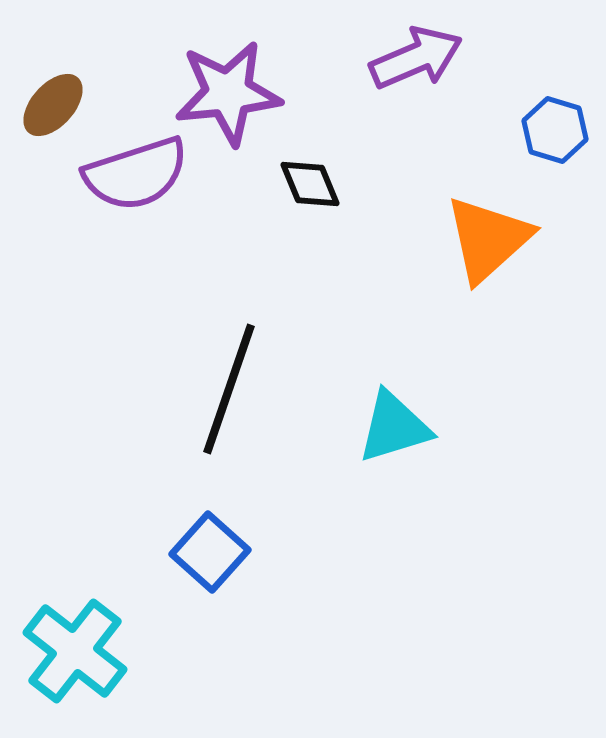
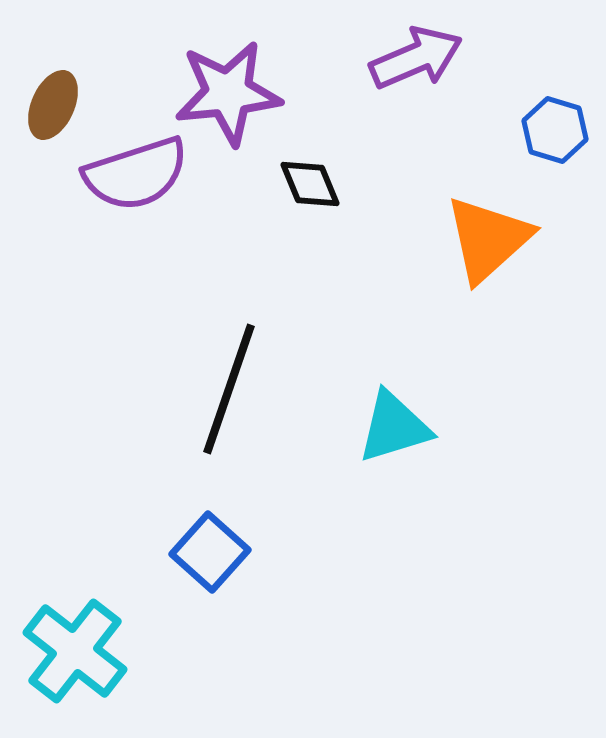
brown ellipse: rotated 18 degrees counterclockwise
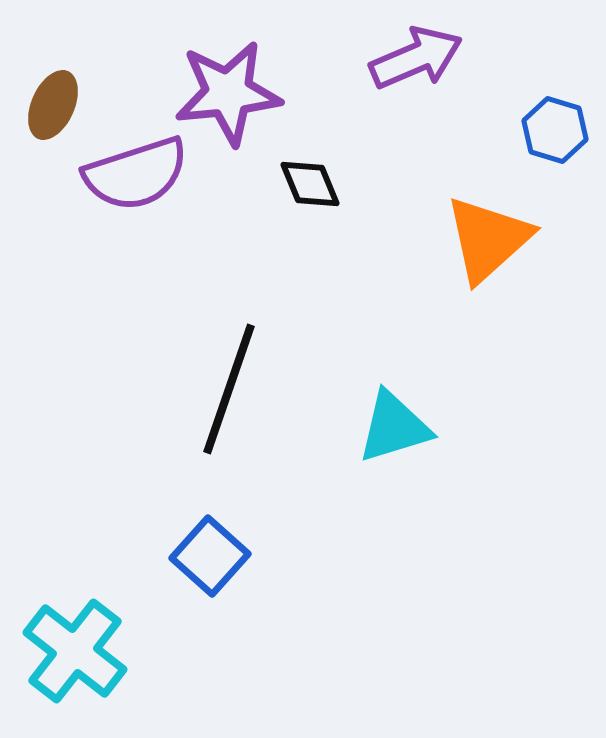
blue square: moved 4 px down
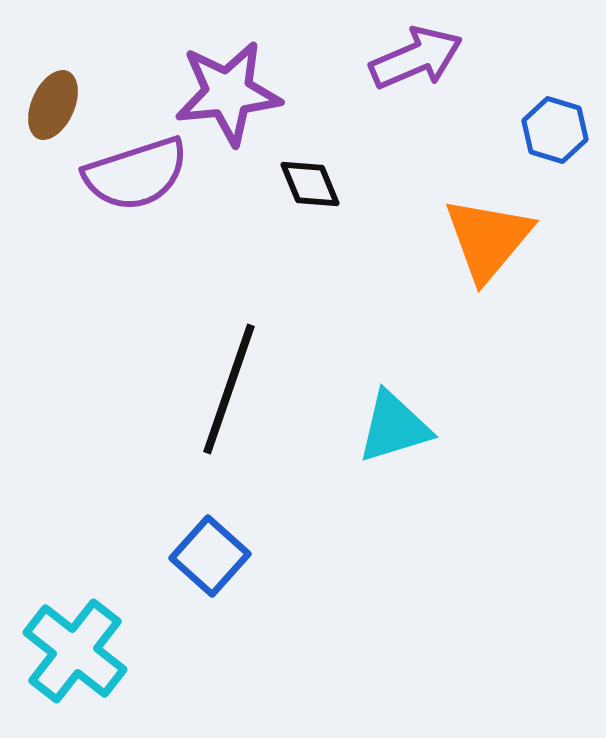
orange triangle: rotated 8 degrees counterclockwise
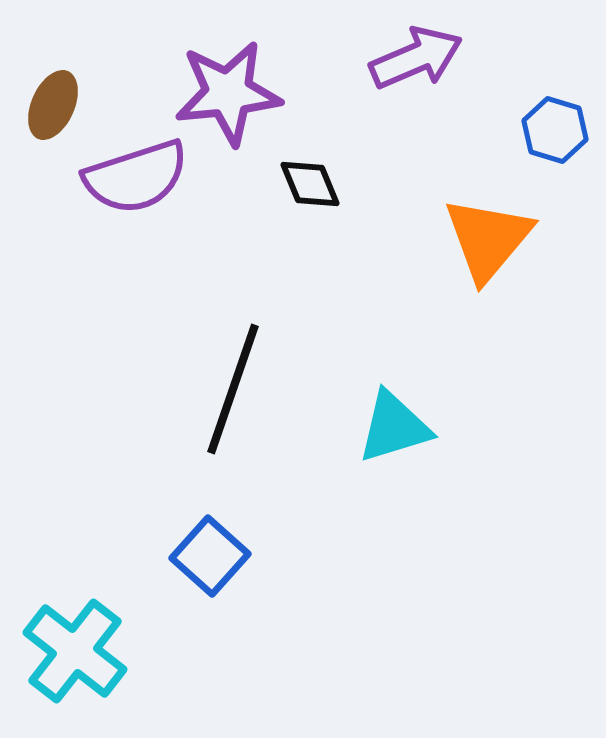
purple semicircle: moved 3 px down
black line: moved 4 px right
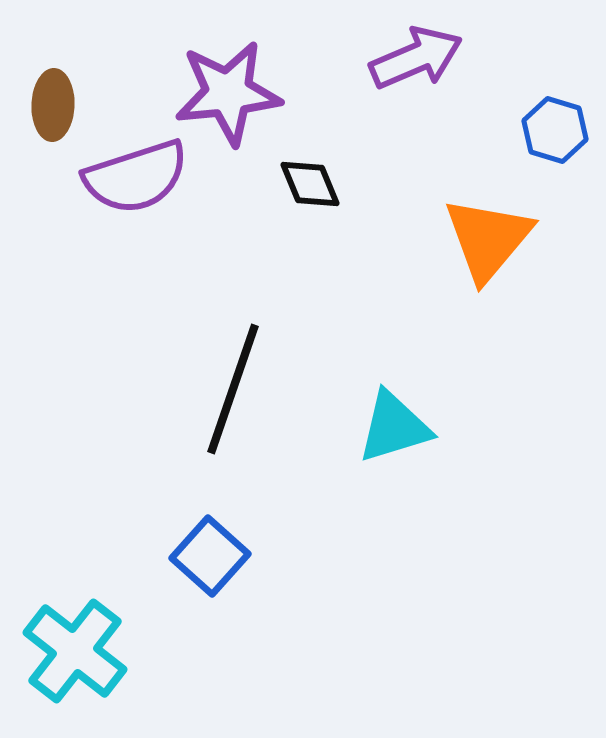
brown ellipse: rotated 22 degrees counterclockwise
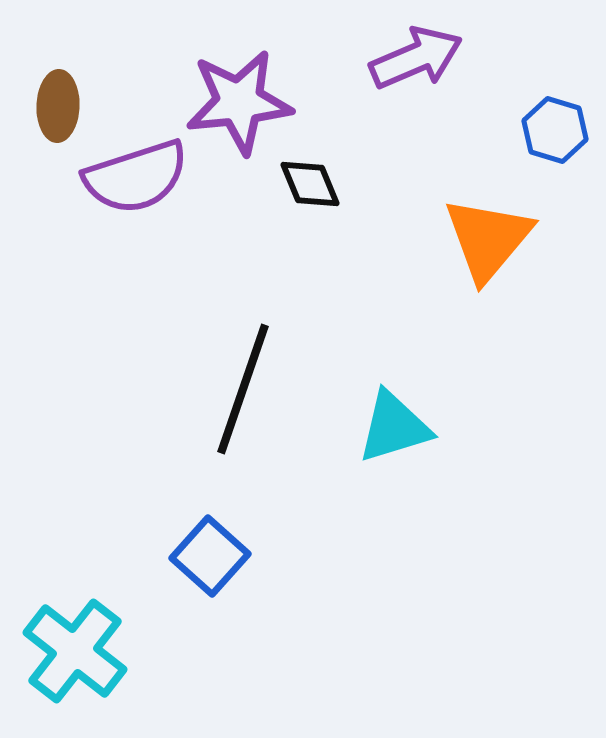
purple star: moved 11 px right, 9 px down
brown ellipse: moved 5 px right, 1 px down
black line: moved 10 px right
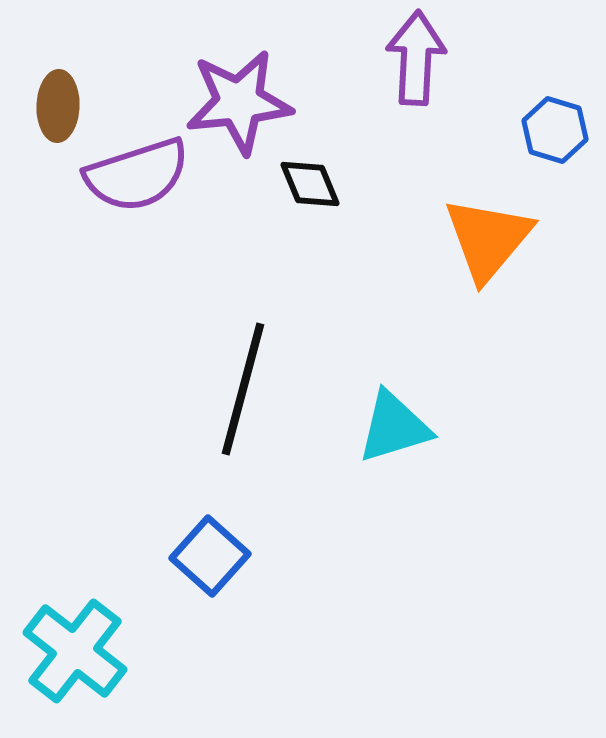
purple arrow: rotated 64 degrees counterclockwise
purple semicircle: moved 1 px right, 2 px up
black line: rotated 4 degrees counterclockwise
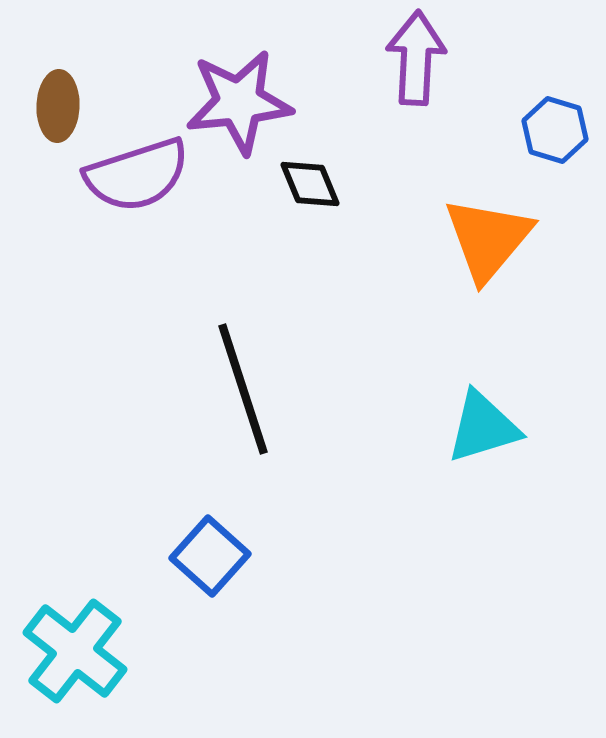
black line: rotated 33 degrees counterclockwise
cyan triangle: moved 89 px right
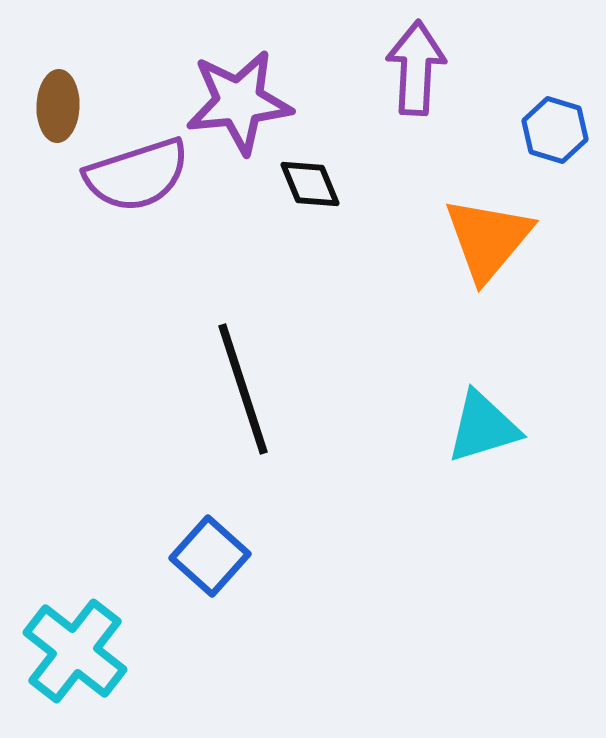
purple arrow: moved 10 px down
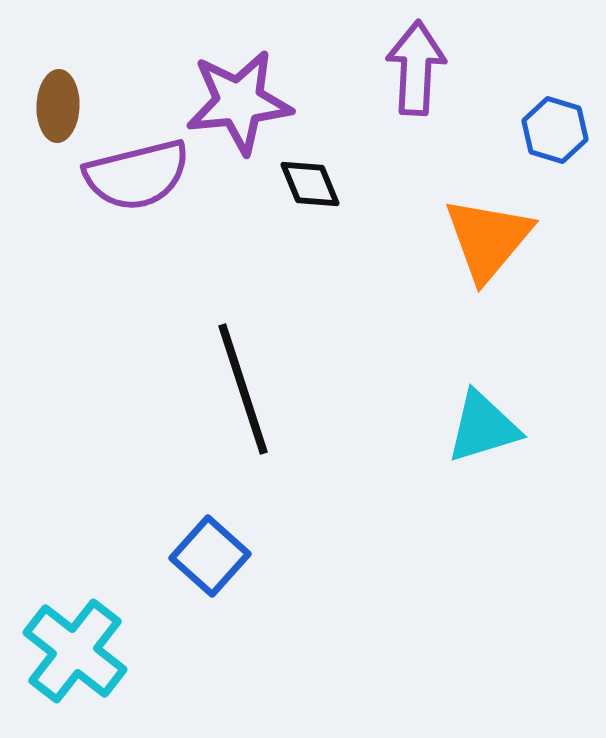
purple semicircle: rotated 4 degrees clockwise
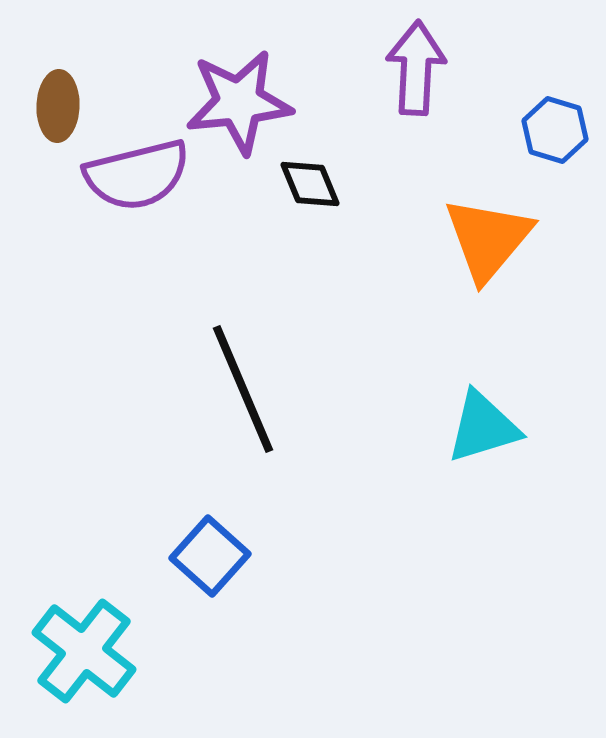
black line: rotated 5 degrees counterclockwise
cyan cross: moved 9 px right
